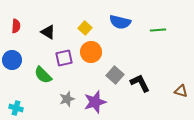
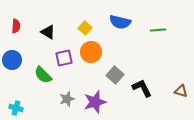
black L-shape: moved 2 px right, 5 px down
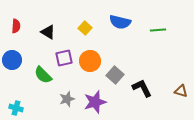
orange circle: moved 1 px left, 9 px down
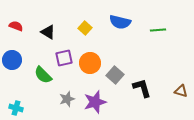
red semicircle: rotated 72 degrees counterclockwise
orange circle: moved 2 px down
black L-shape: rotated 10 degrees clockwise
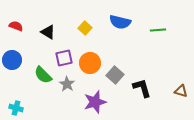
gray star: moved 15 px up; rotated 21 degrees counterclockwise
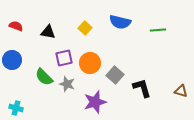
black triangle: rotated 21 degrees counterclockwise
green semicircle: moved 1 px right, 2 px down
gray star: rotated 14 degrees counterclockwise
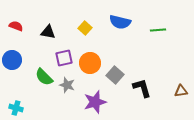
gray star: moved 1 px down
brown triangle: rotated 24 degrees counterclockwise
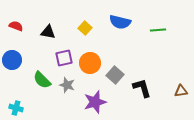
green semicircle: moved 2 px left, 3 px down
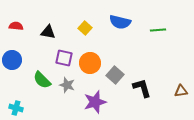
red semicircle: rotated 16 degrees counterclockwise
purple square: rotated 24 degrees clockwise
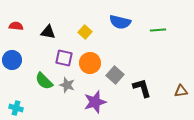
yellow square: moved 4 px down
green semicircle: moved 2 px right, 1 px down
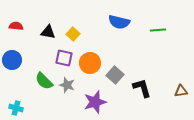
blue semicircle: moved 1 px left
yellow square: moved 12 px left, 2 px down
